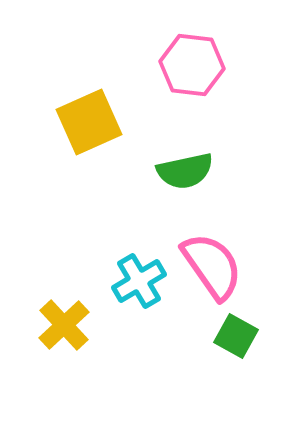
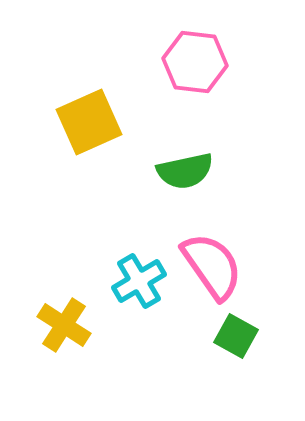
pink hexagon: moved 3 px right, 3 px up
yellow cross: rotated 14 degrees counterclockwise
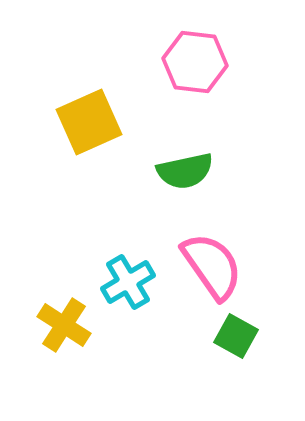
cyan cross: moved 11 px left, 1 px down
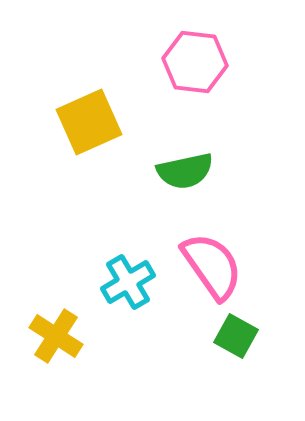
yellow cross: moved 8 px left, 11 px down
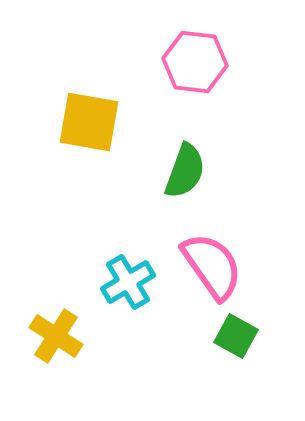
yellow square: rotated 34 degrees clockwise
green semicircle: rotated 58 degrees counterclockwise
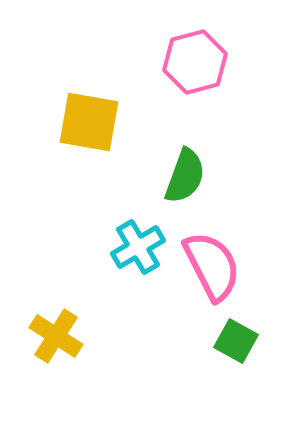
pink hexagon: rotated 22 degrees counterclockwise
green semicircle: moved 5 px down
pink semicircle: rotated 8 degrees clockwise
cyan cross: moved 10 px right, 35 px up
green square: moved 5 px down
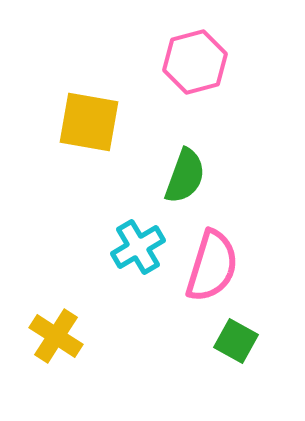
pink semicircle: rotated 44 degrees clockwise
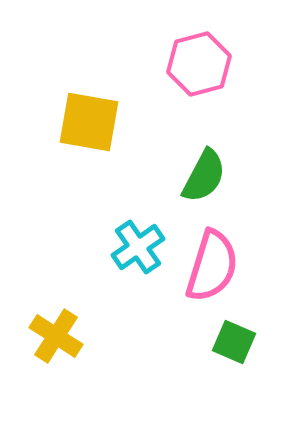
pink hexagon: moved 4 px right, 2 px down
green semicircle: moved 19 px right; rotated 8 degrees clockwise
cyan cross: rotated 4 degrees counterclockwise
green square: moved 2 px left, 1 px down; rotated 6 degrees counterclockwise
